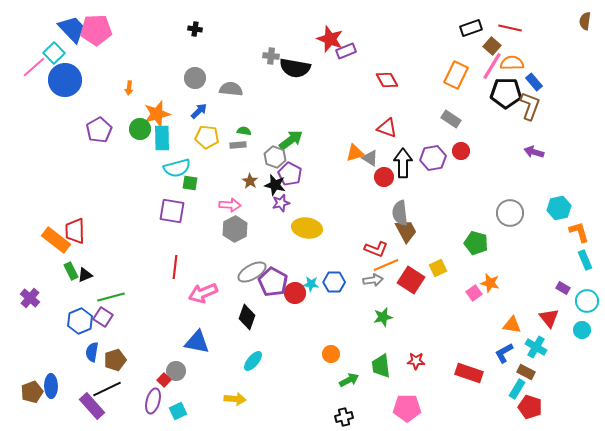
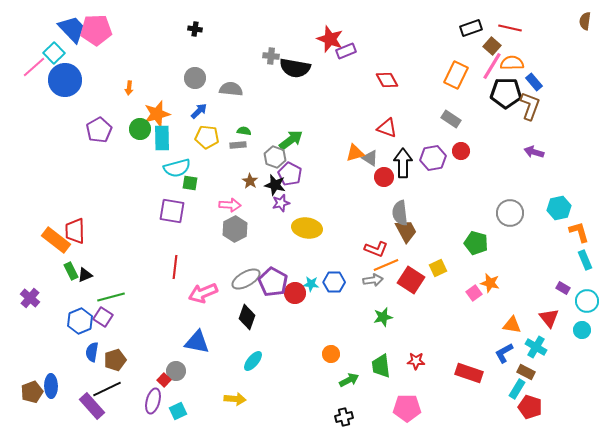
gray ellipse at (252, 272): moved 6 px left, 7 px down
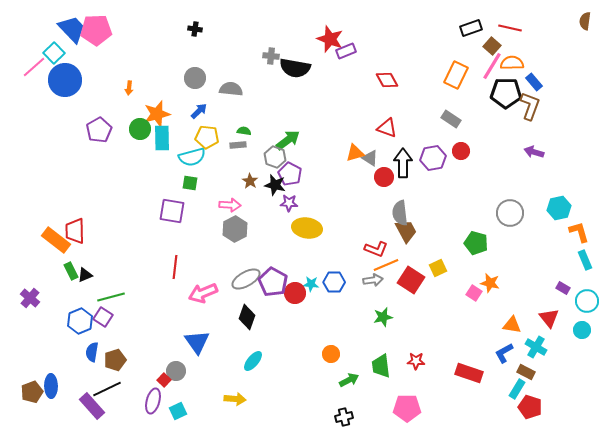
green arrow at (291, 140): moved 3 px left
cyan semicircle at (177, 168): moved 15 px right, 11 px up
purple star at (281, 203): moved 8 px right; rotated 18 degrees clockwise
pink square at (474, 293): rotated 21 degrees counterclockwise
blue triangle at (197, 342): rotated 44 degrees clockwise
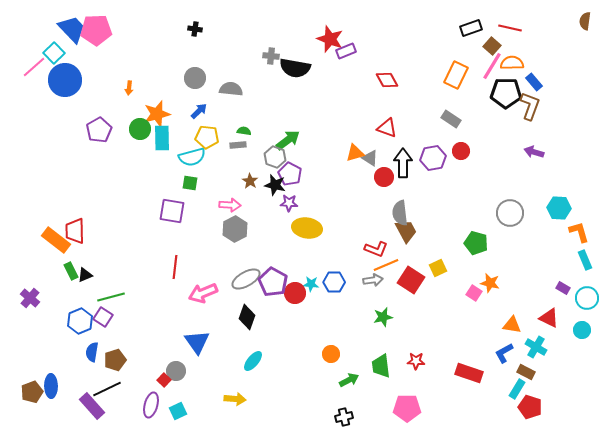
cyan hexagon at (559, 208): rotated 15 degrees clockwise
cyan circle at (587, 301): moved 3 px up
red triangle at (549, 318): rotated 25 degrees counterclockwise
purple ellipse at (153, 401): moved 2 px left, 4 px down
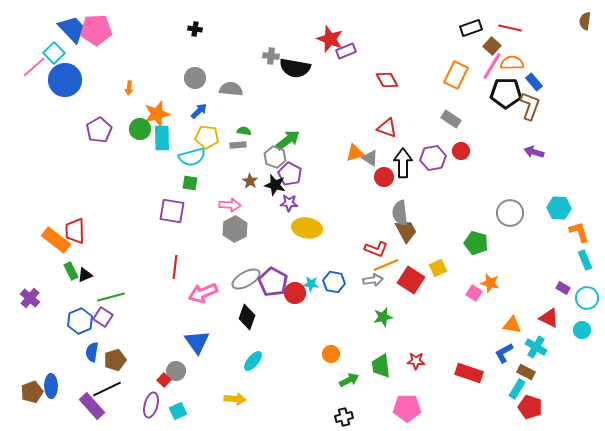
blue hexagon at (334, 282): rotated 10 degrees clockwise
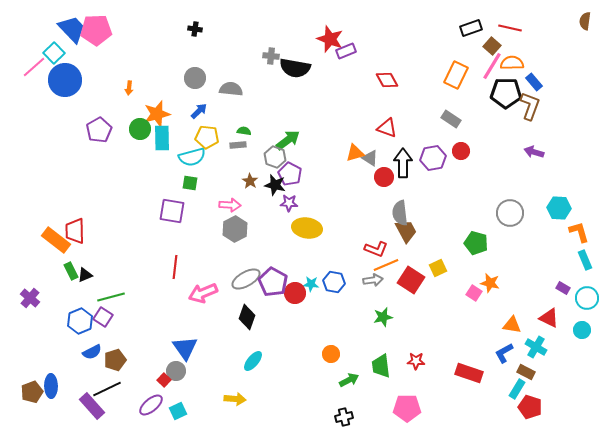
blue triangle at (197, 342): moved 12 px left, 6 px down
blue semicircle at (92, 352): rotated 126 degrees counterclockwise
purple ellipse at (151, 405): rotated 35 degrees clockwise
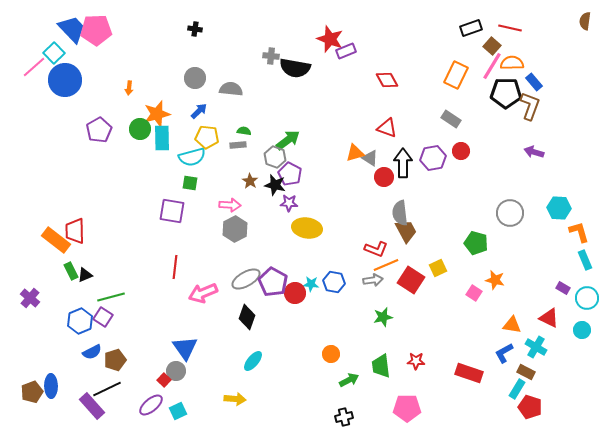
orange star at (490, 283): moved 5 px right, 3 px up
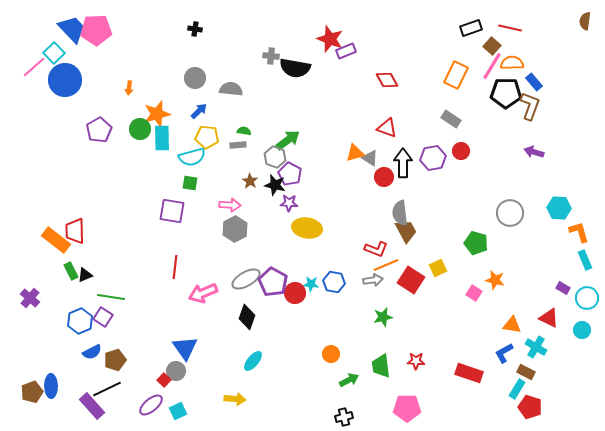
green line at (111, 297): rotated 24 degrees clockwise
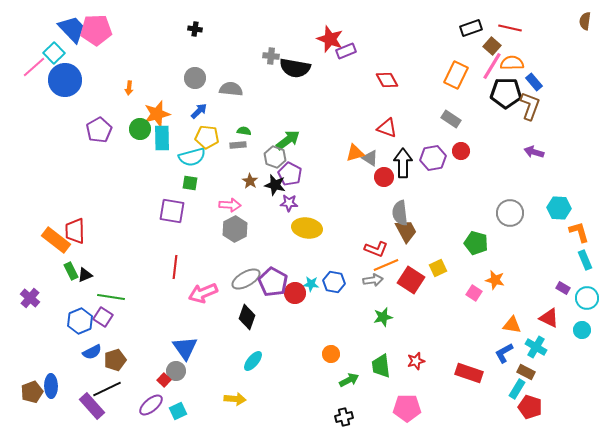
red star at (416, 361): rotated 18 degrees counterclockwise
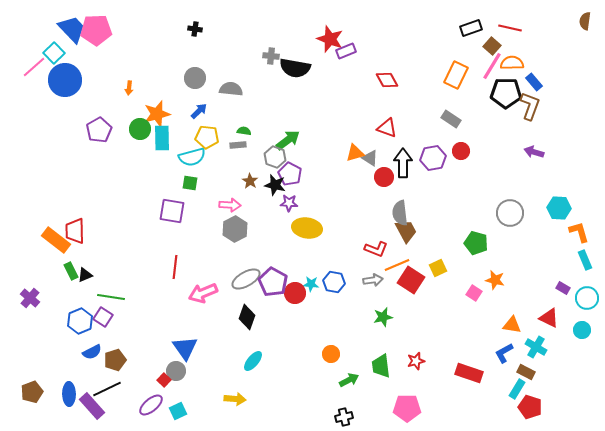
orange line at (386, 265): moved 11 px right
blue ellipse at (51, 386): moved 18 px right, 8 px down
